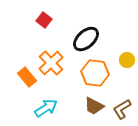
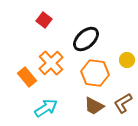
brown L-shape: moved 1 px right, 6 px up
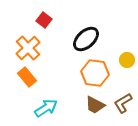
orange cross: moved 23 px left, 15 px up
brown trapezoid: moved 1 px right, 1 px up
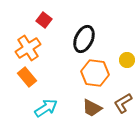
black ellipse: moved 2 px left; rotated 24 degrees counterclockwise
orange cross: rotated 10 degrees clockwise
brown trapezoid: moved 3 px left, 3 px down
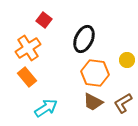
brown trapezoid: moved 1 px right, 6 px up
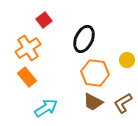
red square: rotated 14 degrees clockwise
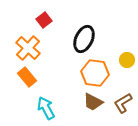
orange cross: rotated 15 degrees counterclockwise
cyan arrow: rotated 85 degrees counterclockwise
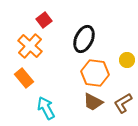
orange cross: moved 2 px right, 2 px up
orange rectangle: moved 3 px left, 1 px down
